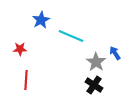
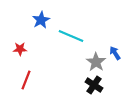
red line: rotated 18 degrees clockwise
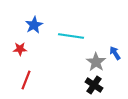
blue star: moved 7 px left, 5 px down
cyan line: rotated 15 degrees counterclockwise
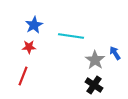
red star: moved 9 px right, 2 px up
gray star: moved 1 px left, 2 px up
red line: moved 3 px left, 4 px up
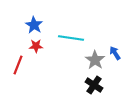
blue star: rotated 12 degrees counterclockwise
cyan line: moved 2 px down
red star: moved 7 px right, 1 px up
red line: moved 5 px left, 11 px up
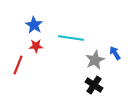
gray star: rotated 12 degrees clockwise
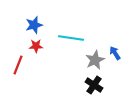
blue star: rotated 24 degrees clockwise
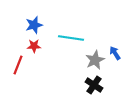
red star: moved 2 px left
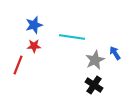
cyan line: moved 1 px right, 1 px up
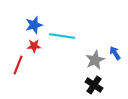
cyan line: moved 10 px left, 1 px up
